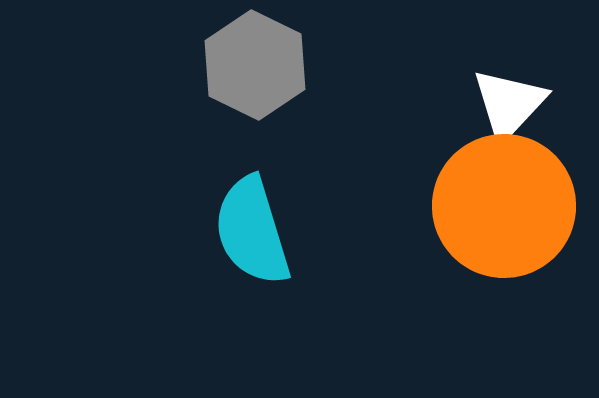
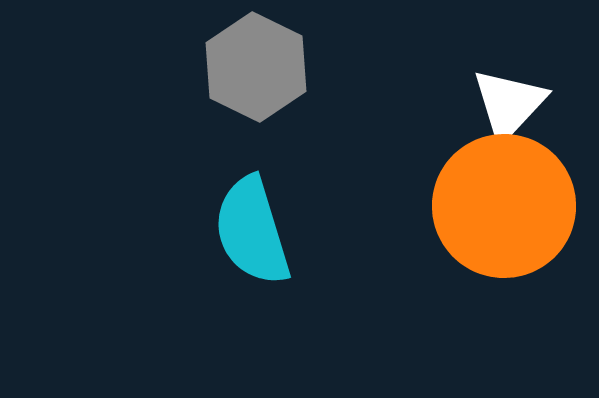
gray hexagon: moved 1 px right, 2 px down
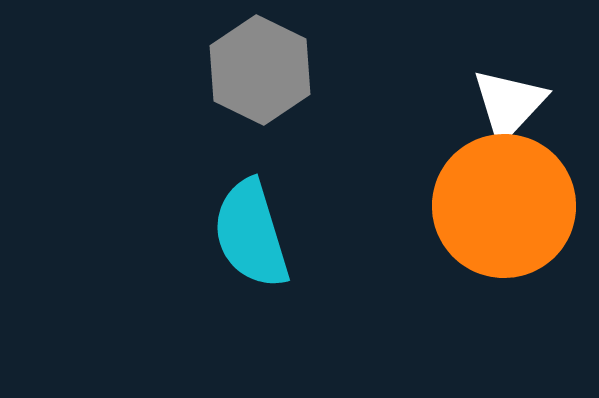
gray hexagon: moved 4 px right, 3 px down
cyan semicircle: moved 1 px left, 3 px down
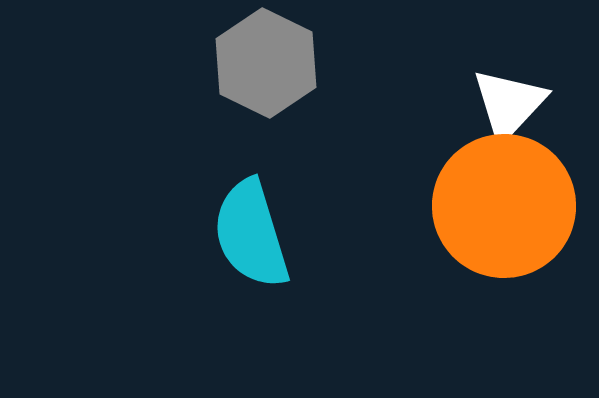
gray hexagon: moved 6 px right, 7 px up
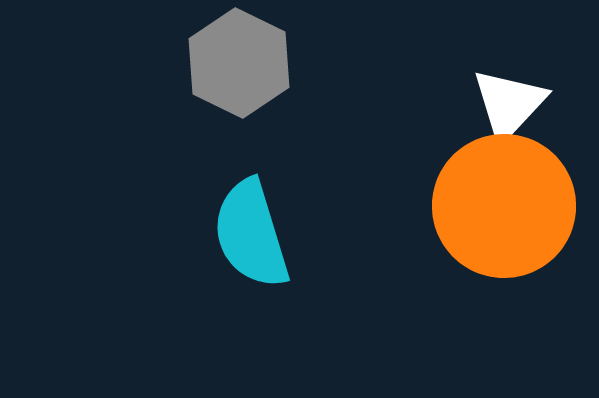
gray hexagon: moved 27 px left
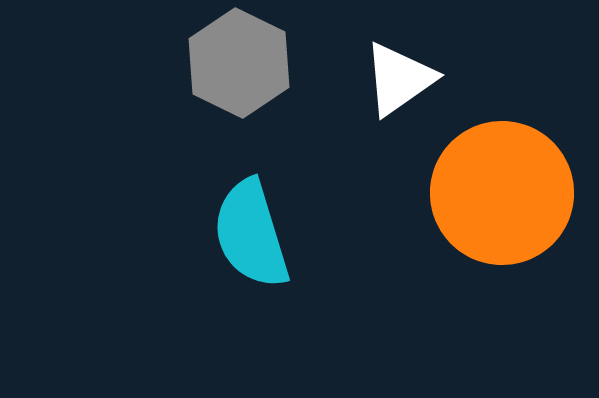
white triangle: moved 110 px left, 25 px up; rotated 12 degrees clockwise
orange circle: moved 2 px left, 13 px up
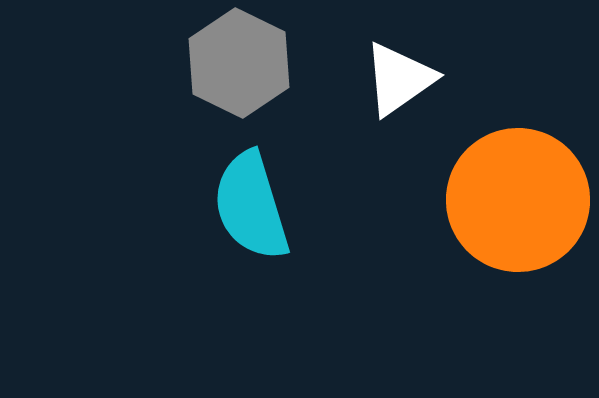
orange circle: moved 16 px right, 7 px down
cyan semicircle: moved 28 px up
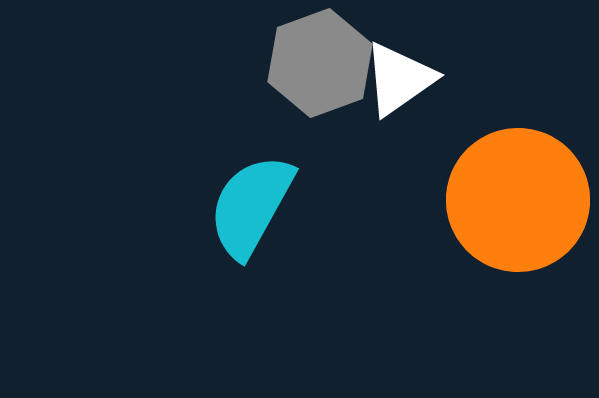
gray hexagon: moved 81 px right; rotated 14 degrees clockwise
cyan semicircle: rotated 46 degrees clockwise
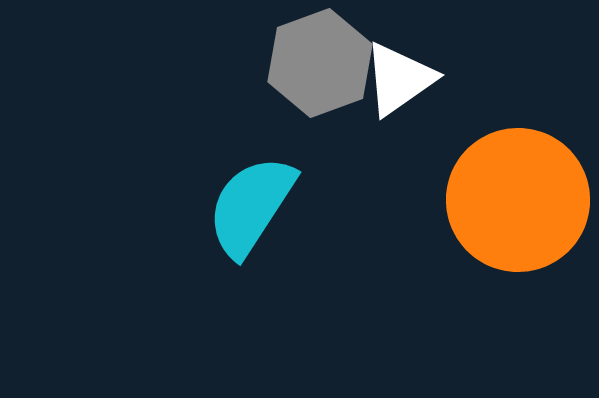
cyan semicircle: rotated 4 degrees clockwise
